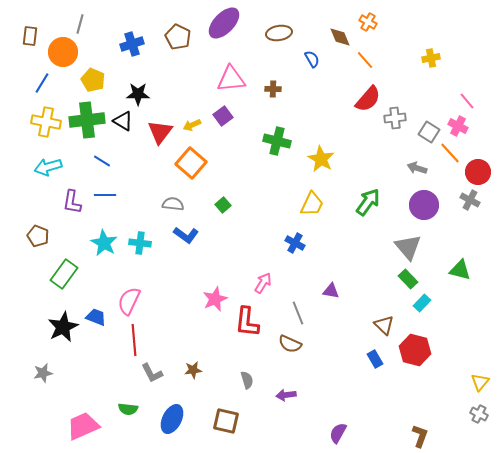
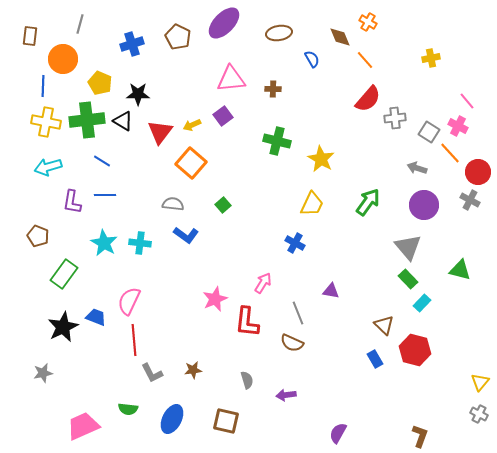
orange circle at (63, 52): moved 7 px down
yellow pentagon at (93, 80): moved 7 px right, 3 px down
blue line at (42, 83): moved 1 px right, 3 px down; rotated 30 degrees counterclockwise
brown semicircle at (290, 344): moved 2 px right, 1 px up
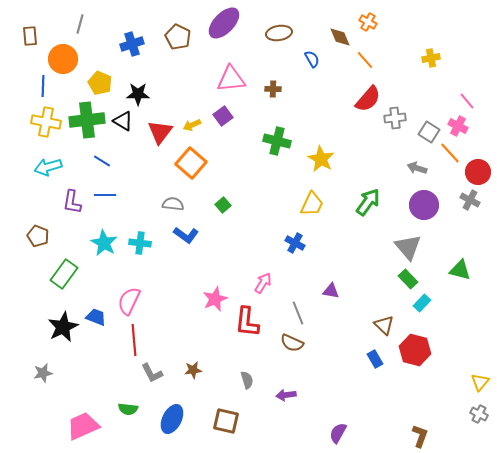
brown rectangle at (30, 36): rotated 12 degrees counterclockwise
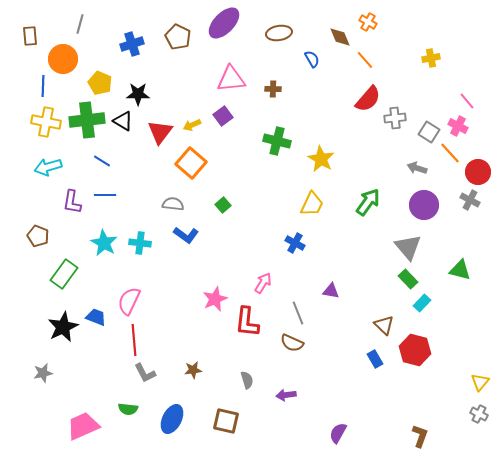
gray L-shape at (152, 373): moved 7 px left
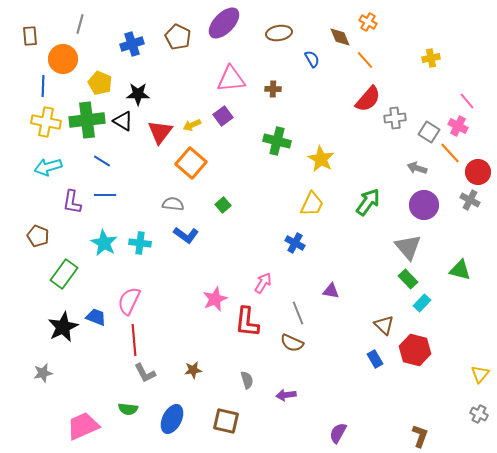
yellow triangle at (480, 382): moved 8 px up
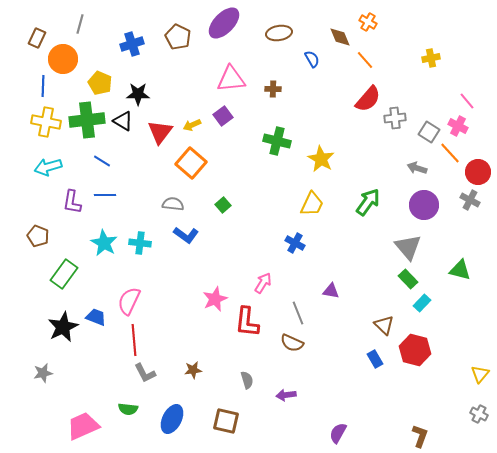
brown rectangle at (30, 36): moved 7 px right, 2 px down; rotated 30 degrees clockwise
